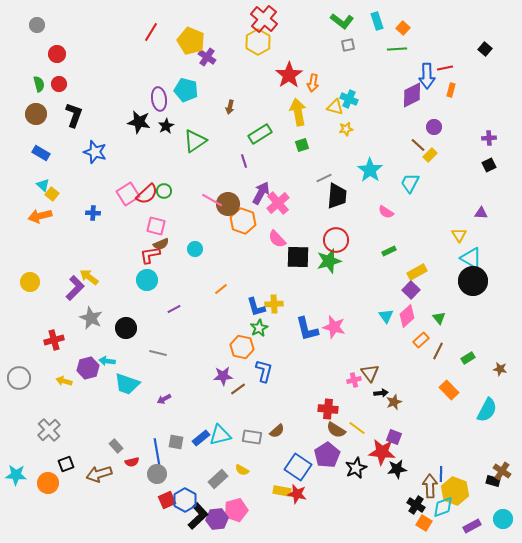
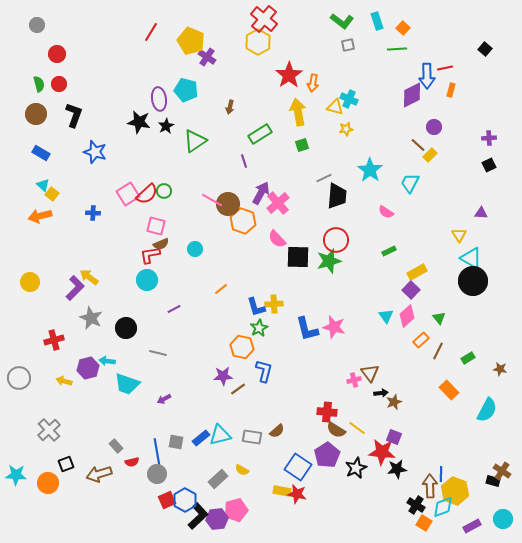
red cross at (328, 409): moved 1 px left, 3 px down
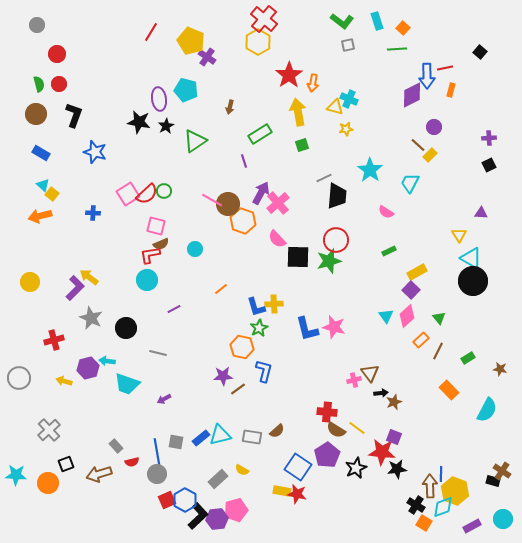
black square at (485, 49): moved 5 px left, 3 px down
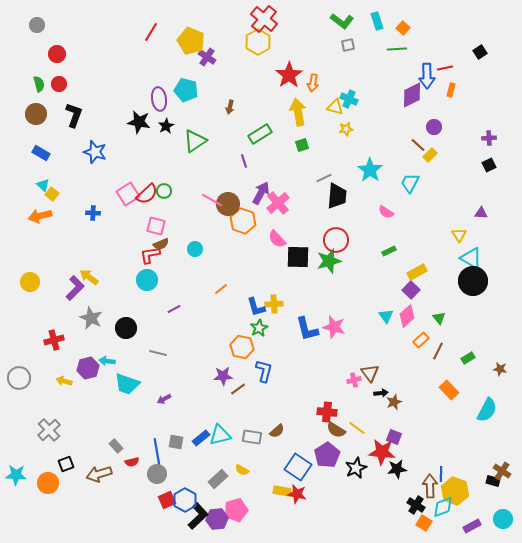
black square at (480, 52): rotated 16 degrees clockwise
